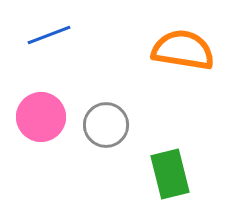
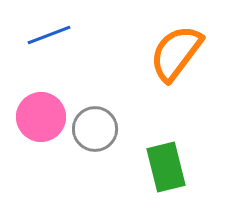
orange semicircle: moved 7 px left, 3 px down; rotated 62 degrees counterclockwise
gray circle: moved 11 px left, 4 px down
green rectangle: moved 4 px left, 7 px up
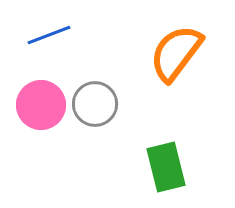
pink circle: moved 12 px up
gray circle: moved 25 px up
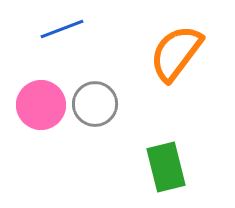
blue line: moved 13 px right, 6 px up
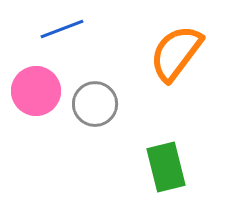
pink circle: moved 5 px left, 14 px up
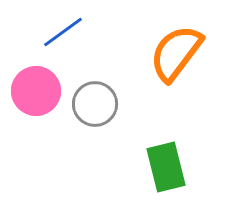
blue line: moved 1 px right, 3 px down; rotated 15 degrees counterclockwise
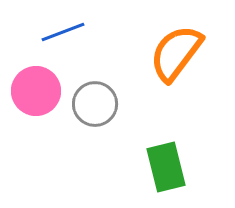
blue line: rotated 15 degrees clockwise
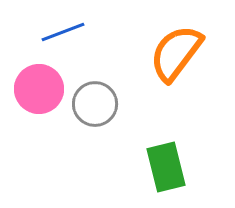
pink circle: moved 3 px right, 2 px up
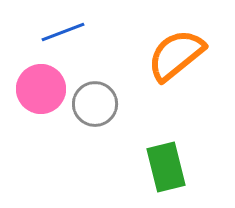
orange semicircle: moved 2 px down; rotated 14 degrees clockwise
pink circle: moved 2 px right
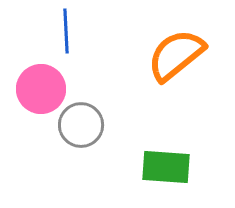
blue line: moved 3 px right, 1 px up; rotated 72 degrees counterclockwise
gray circle: moved 14 px left, 21 px down
green rectangle: rotated 72 degrees counterclockwise
